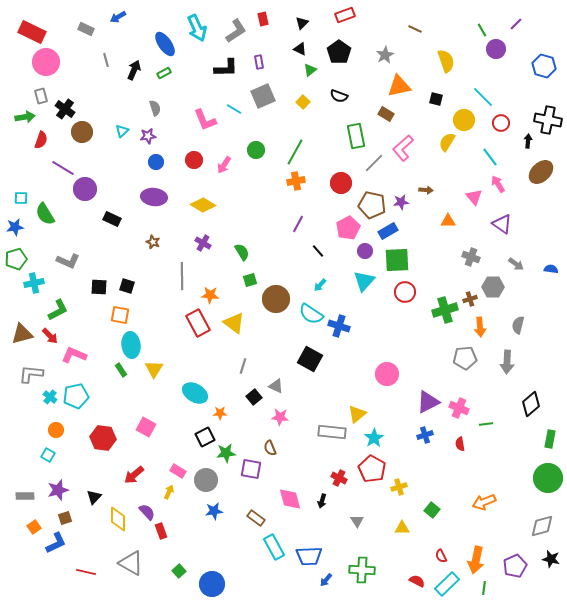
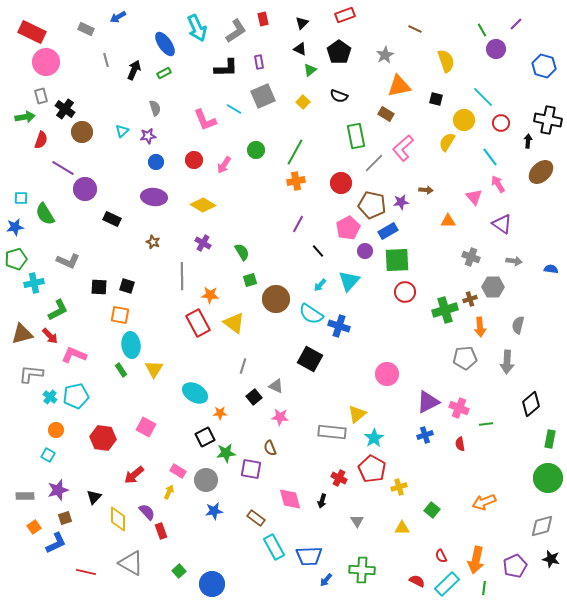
gray arrow at (516, 264): moved 2 px left, 3 px up; rotated 28 degrees counterclockwise
cyan triangle at (364, 281): moved 15 px left
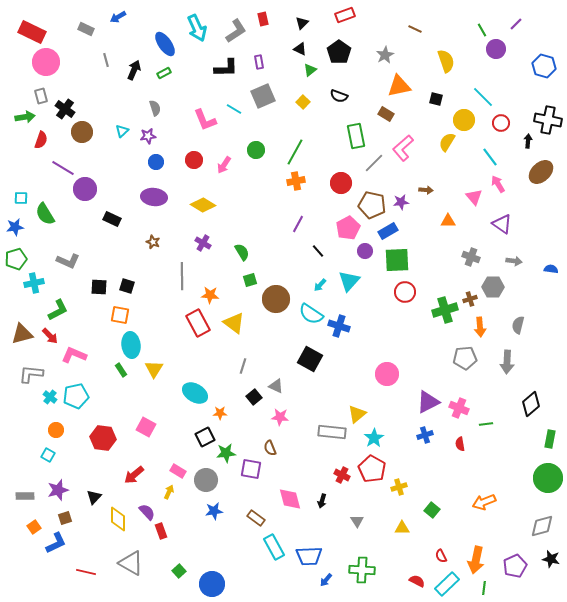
red cross at (339, 478): moved 3 px right, 3 px up
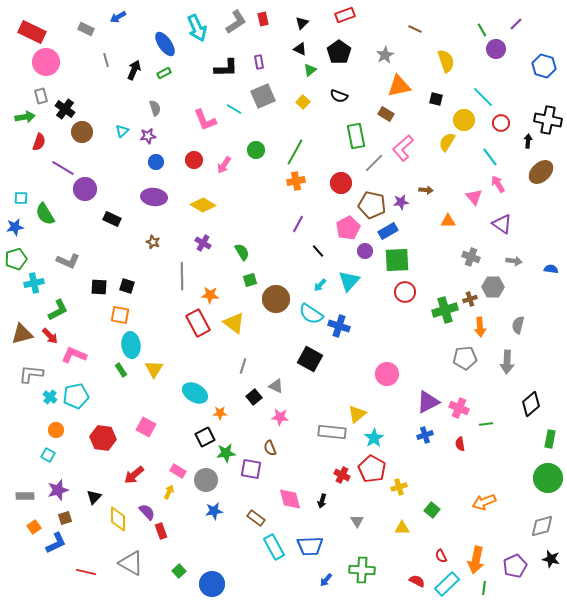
gray L-shape at (236, 31): moved 9 px up
red semicircle at (41, 140): moved 2 px left, 2 px down
blue trapezoid at (309, 556): moved 1 px right, 10 px up
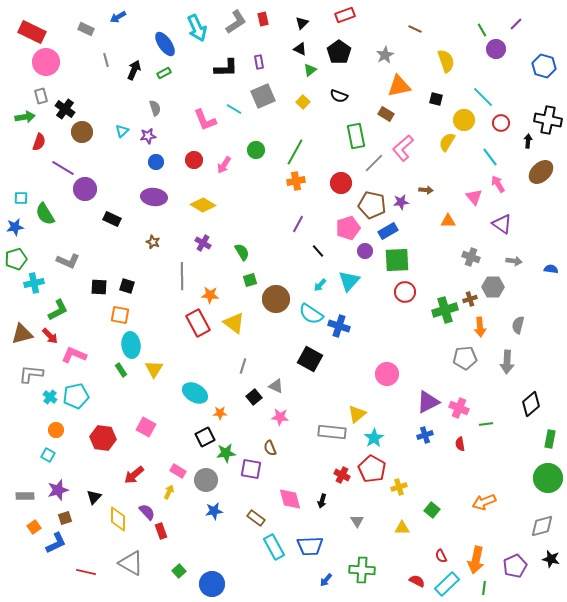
pink pentagon at (348, 228): rotated 10 degrees clockwise
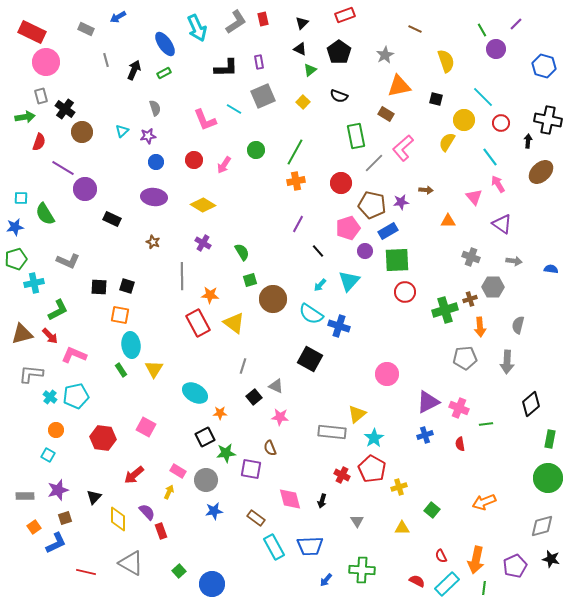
brown circle at (276, 299): moved 3 px left
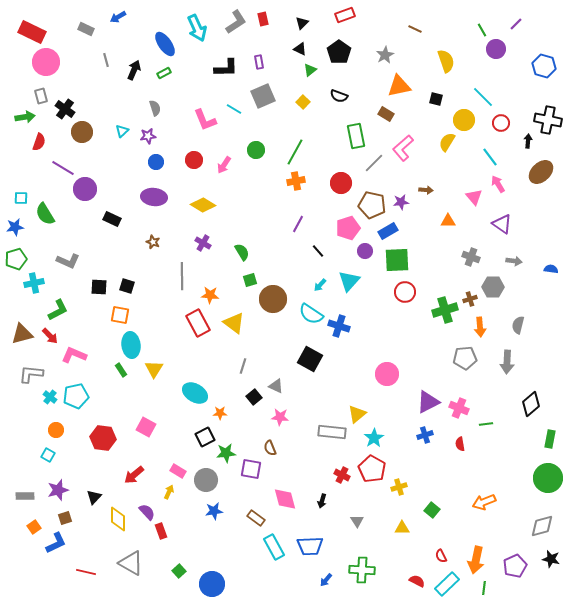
pink diamond at (290, 499): moved 5 px left
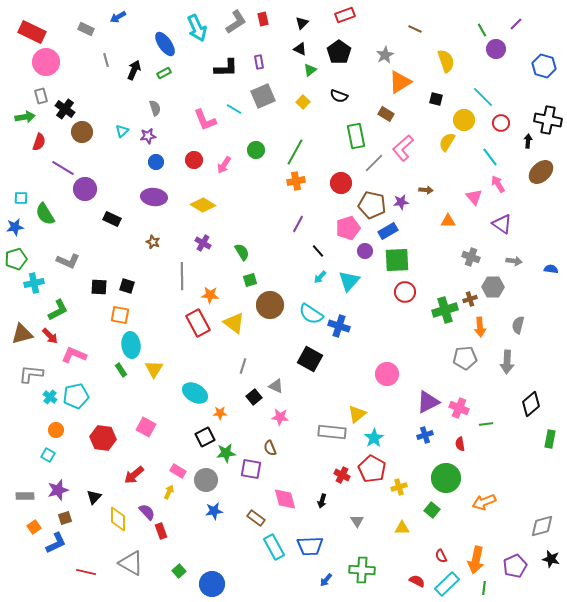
orange triangle at (399, 86): moved 1 px right, 4 px up; rotated 20 degrees counterclockwise
cyan arrow at (320, 285): moved 8 px up
brown circle at (273, 299): moved 3 px left, 6 px down
green circle at (548, 478): moved 102 px left
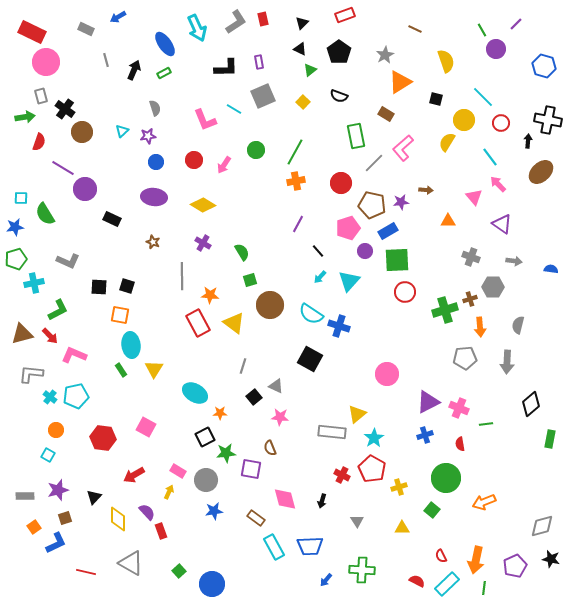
pink arrow at (498, 184): rotated 12 degrees counterclockwise
red arrow at (134, 475): rotated 10 degrees clockwise
